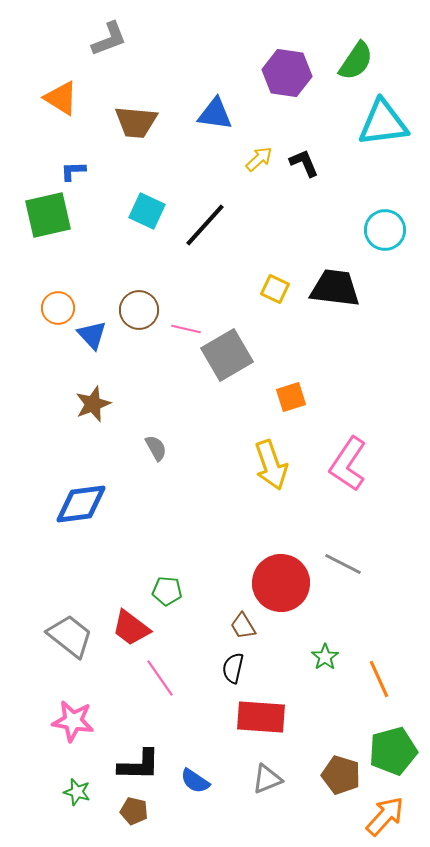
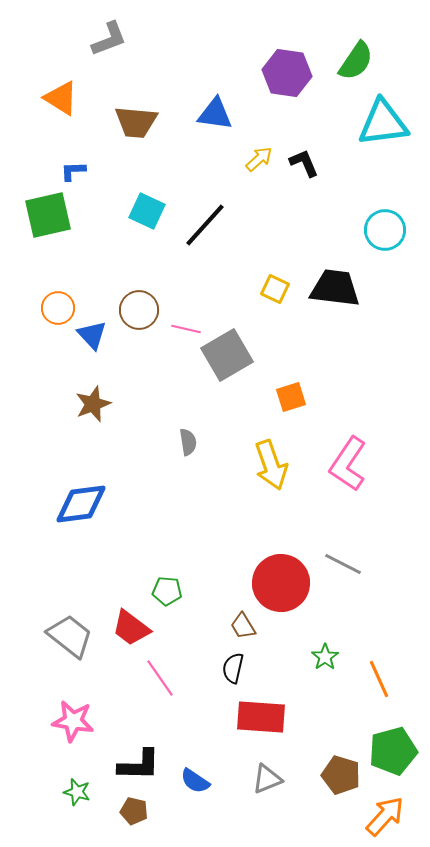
gray semicircle at (156, 448): moved 32 px right, 6 px up; rotated 20 degrees clockwise
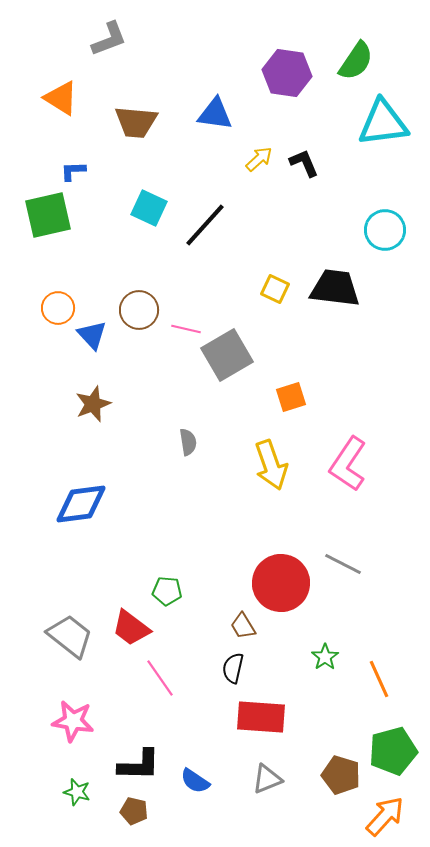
cyan square at (147, 211): moved 2 px right, 3 px up
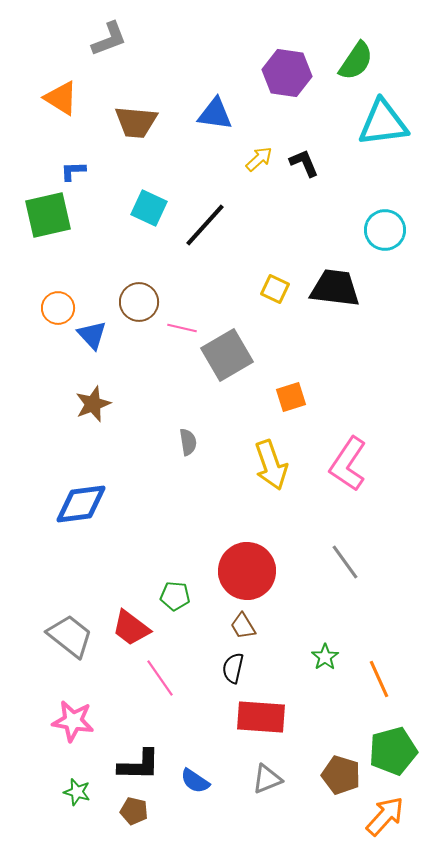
brown circle at (139, 310): moved 8 px up
pink line at (186, 329): moved 4 px left, 1 px up
gray line at (343, 564): moved 2 px right, 2 px up; rotated 27 degrees clockwise
red circle at (281, 583): moved 34 px left, 12 px up
green pentagon at (167, 591): moved 8 px right, 5 px down
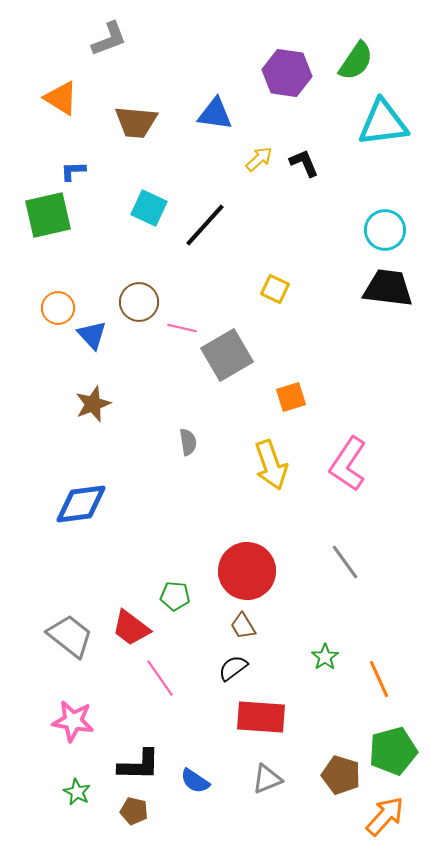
black trapezoid at (335, 288): moved 53 px right
black semicircle at (233, 668): rotated 40 degrees clockwise
green star at (77, 792): rotated 12 degrees clockwise
